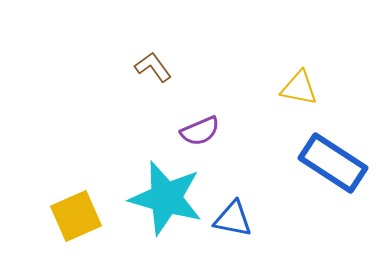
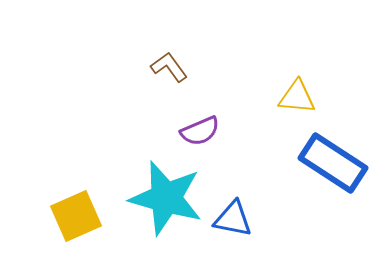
brown L-shape: moved 16 px right
yellow triangle: moved 2 px left, 9 px down; rotated 6 degrees counterclockwise
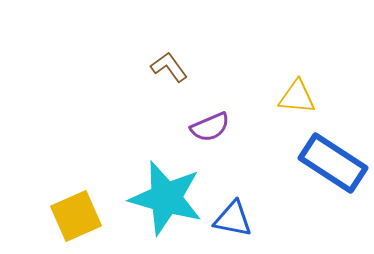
purple semicircle: moved 10 px right, 4 px up
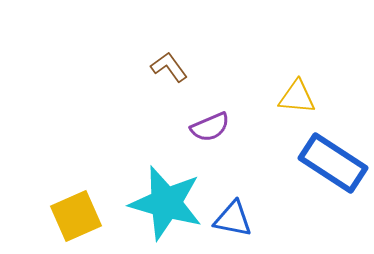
cyan star: moved 5 px down
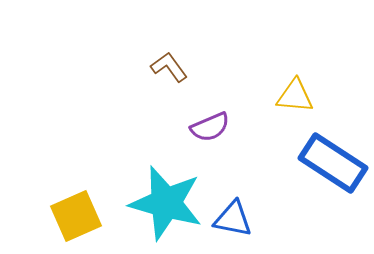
yellow triangle: moved 2 px left, 1 px up
